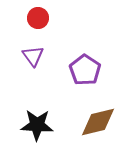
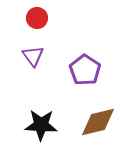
red circle: moved 1 px left
black star: moved 4 px right
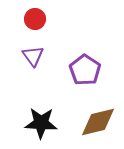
red circle: moved 2 px left, 1 px down
black star: moved 2 px up
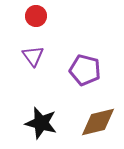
red circle: moved 1 px right, 3 px up
purple pentagon: rotated 20 degrees counterclockwise
black star: rotated 12 degrees clockwise
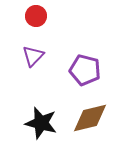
purple triangle: rotated 20 degrees clockwise
brown diamond: moved 8 px left, 4 px up
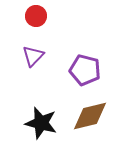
brown diamond: moved 2 px up
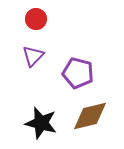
red circle: moved 3 px down
purple pentagon: moved 7 px left, 3 px down
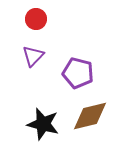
black star: moved 2 px right, 1 px down
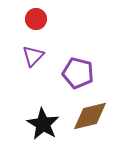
black star: rotated 16 degrees clockwise
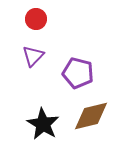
brown diamond: moved 1 px right
